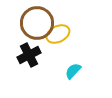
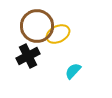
brown circle: moved 3 px down
black cross: moved 1 px left, 1 px down
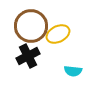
brown circle: moved 6 px left
cyan semicircle: rotated 126 degrees counterclockwise
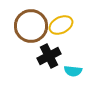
yellow ellipse: moved 3 px right, 9 px up
black cross: moved 21 px right
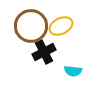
yellow ellipse: moved 1 px down
black cross: moved 5 px left, 4 px up
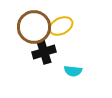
brown circle: moved 3 px right, 1 px down
black cross: rotated 10 degrees clockwise
